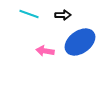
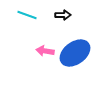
cyan line: moved 2 px left, 1 px down
blue ellipse: moved 5 px left, 11 px down
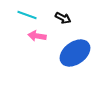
black arrow: moved 3 px down; rotated 28 degrees clockwise
pink arrow: moved 8 px left, 15 px up
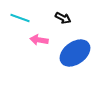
cyan line: moved 7 px left, 3 px down
pink arrow: moved 2 px right, 4 px down
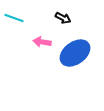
cyan line: moved 6 px left
pink arrow: moved 3 px right, 2 px down
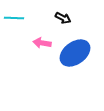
cyan line: rotated 18 degrees counterclockwise
pink arrow: moved 1 px down
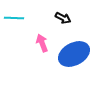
pink arrow: rotated 60 degrees clockwise
blue ellipse: moved 1 px left, 1 px down; rotated 8 degrees clockwise
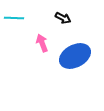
blue ellipse: moved 1 px right, 2 px down
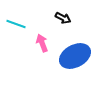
cyan line: moved 2 px right, 6 px down; rotated 18 degrees clockwise
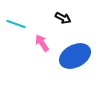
pink arrow: rotated 12 degrees counterclockwise
